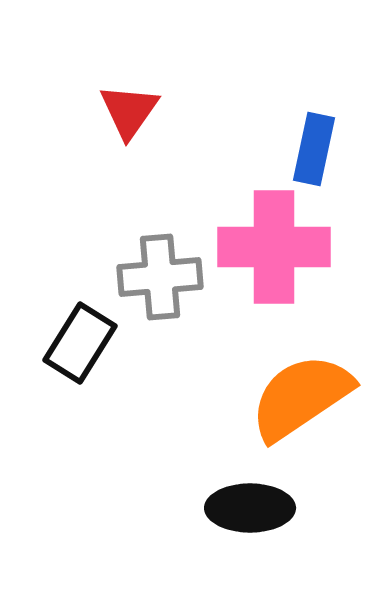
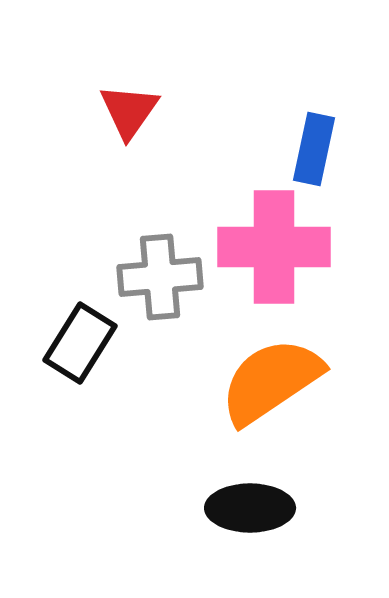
orange semicircle: moved 30 px left, 16 px up
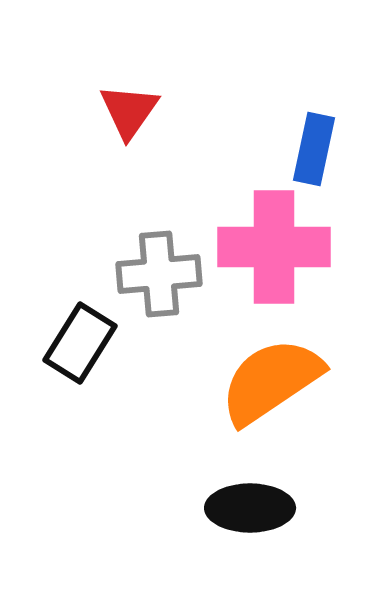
gray cross: moved 1 px left, 3 px up
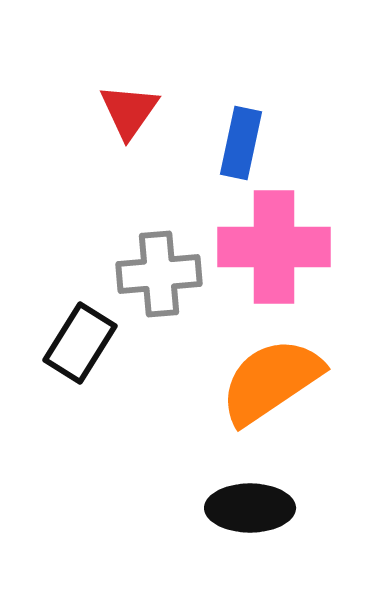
blue rectangle: moved 73 px left, 6 px up
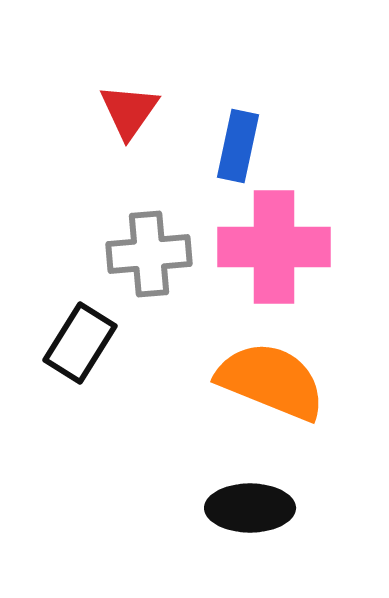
blue rectangle: moved 3 px left, 3 px down
gray cross: moved 10 px left, 20 px up
orange semicircle: rotated 56 degrees clockwise
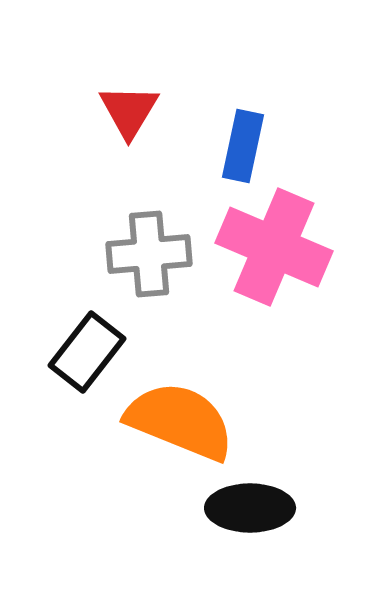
red triangle: rotated 4 degrees counterclockwise
blue rectangle: moved 5 px right
pink cross: rotated 23 degrees clockwise
black rectangle: moved 7 px right, 9 px down; rotated 6 degrees clockwise
orange semicircle: moved 91 px left, 40 px down
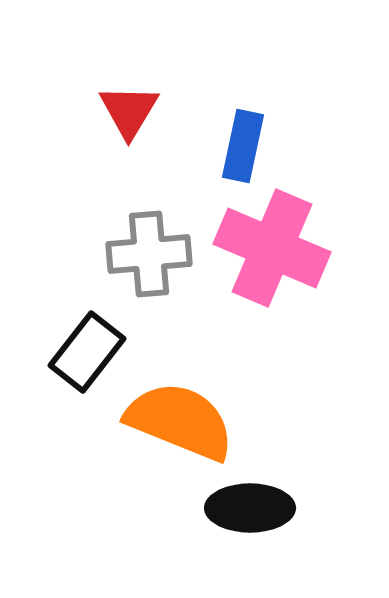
pink cross: moved 2 px left, 1 px down
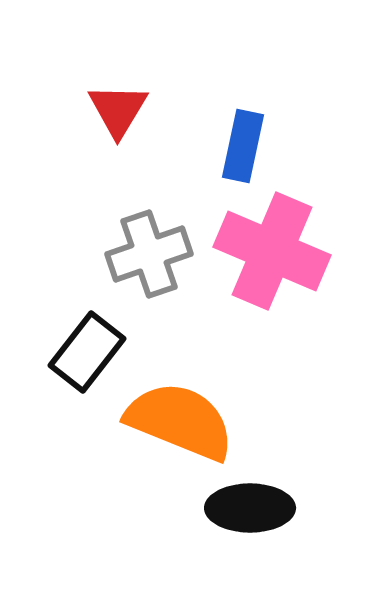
red triangle: moved 11 px left, 1 px up
pink cross: moved 3 px down
gray cross: rotated 14 degrees counterclockwise
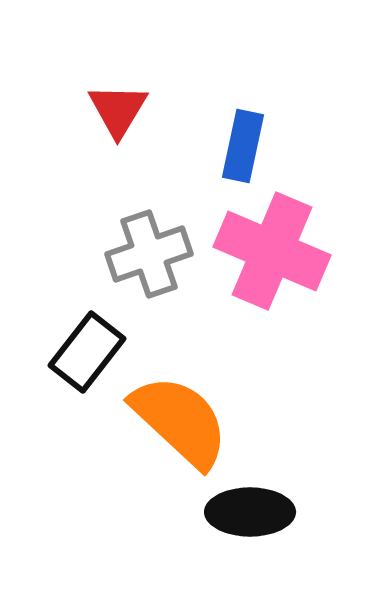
orange semicircle: rotated 21 degrees clockwise
black ellipse: moved 4 px down
